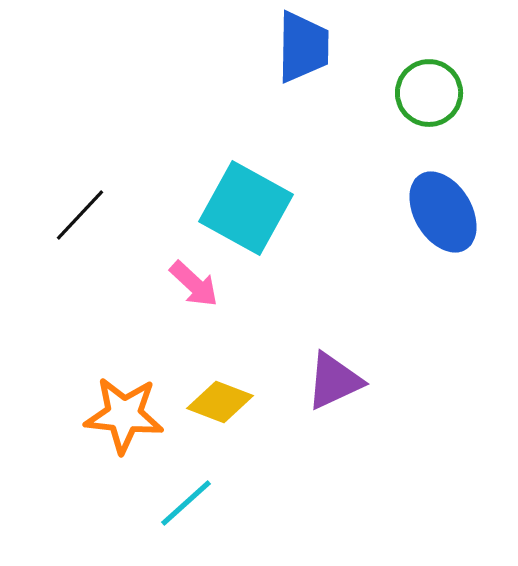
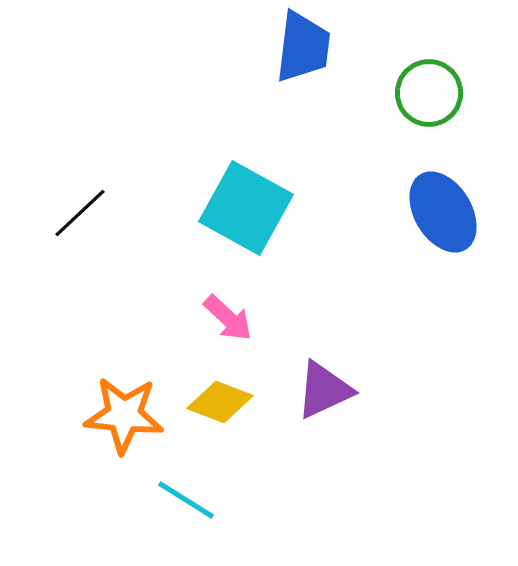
blue trapezoid: rotated 6 degrees clockwise
black line: moved 2 px up; rotated 4 degrees clockwise
pink arrow: moved 34 px right, 34 px down
purple triangle: moved 10 px left, 9 px down
cyan line: moved 3 px up; rotated 74 degrees clockwise
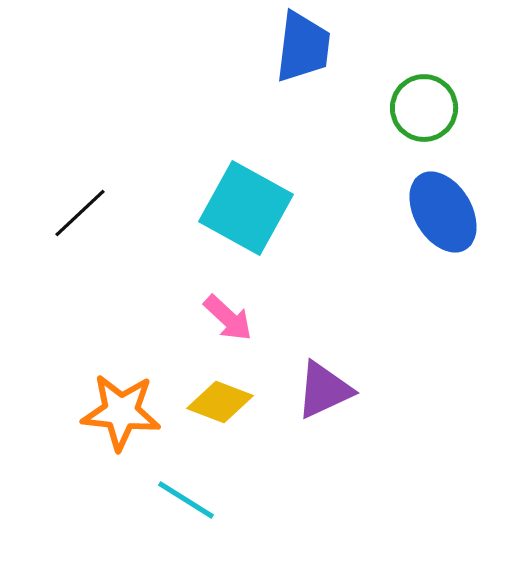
green circle: moved 5 px left, 15 px down
orange star: moved 3 px left, 3 px up
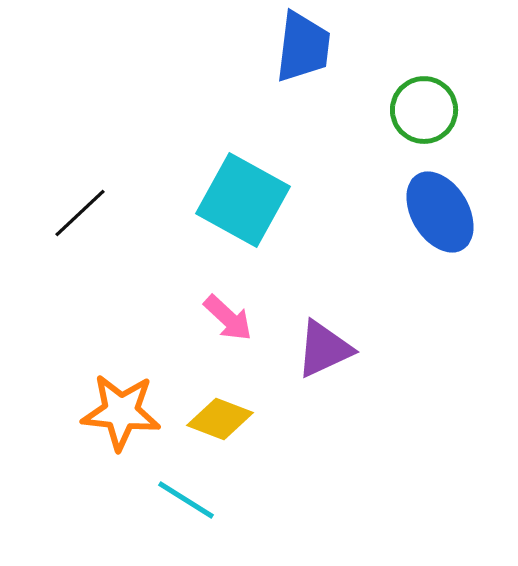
green circle: moved 2 px down
cyan square: moved 3 px left, 8 px up
blue ellipse: moved 3 px left
purple triangle: moved 41 px up
yellow diamond: moved 17 px down
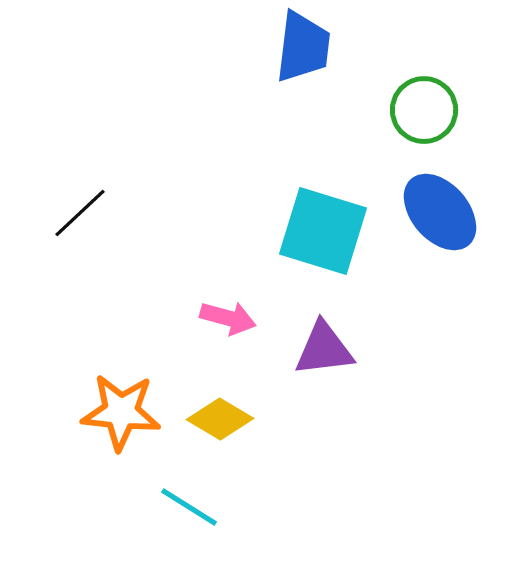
cyan square: moved 80 px right, 31 px down; rotated 12 degrees counterclockwise
blue ellipse: rotated 10 degrees counterclockwise
pink arrow: rotated 28 degrees counterclockwise
purple triangle: rotated 18 degrees clockwise
yellow diamond: rotated 10 degrees clockwise
cyan line: moved 3 px right, 7 px down
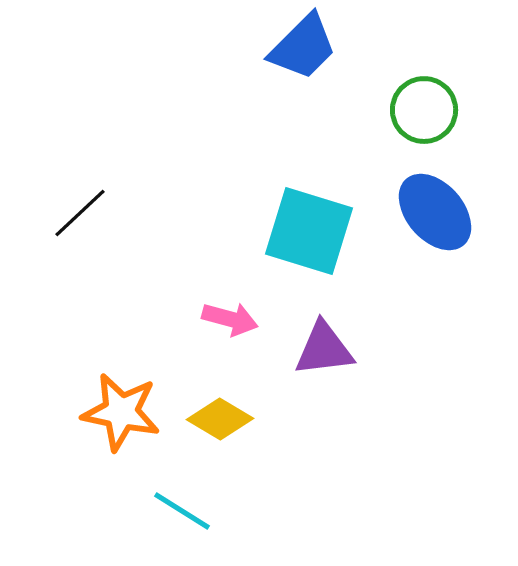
blue trapezoid: rotated 38 degrees clockwise
blue ellipse: moved 5 px left
cyan square: moved 14 px left
pink arrow: moved 2 px right, 1 px down
orange star: rotated 6 degrees clockwise
cyan line: moved 7 px left, 4 px down
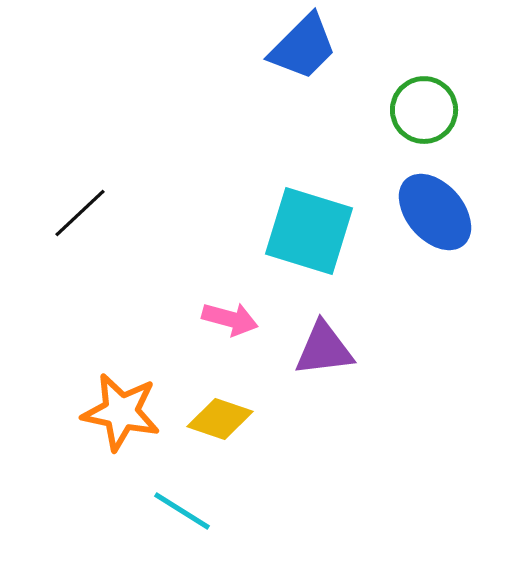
yellow diamond: rotated 12 degrees counterclockwise
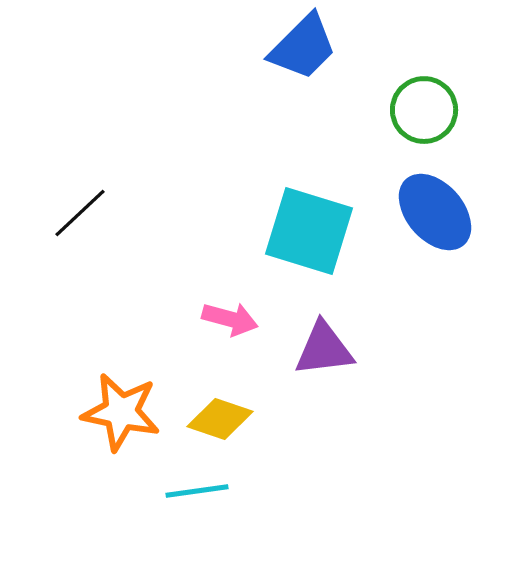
cyan line: moved 15 px right, 20 px up; rotated 40 degrees counterclockwise
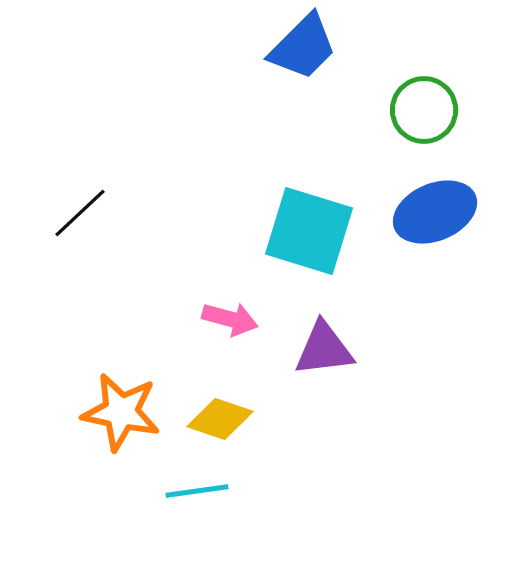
blue ellipse: rotated 72 degrees counterclockwise
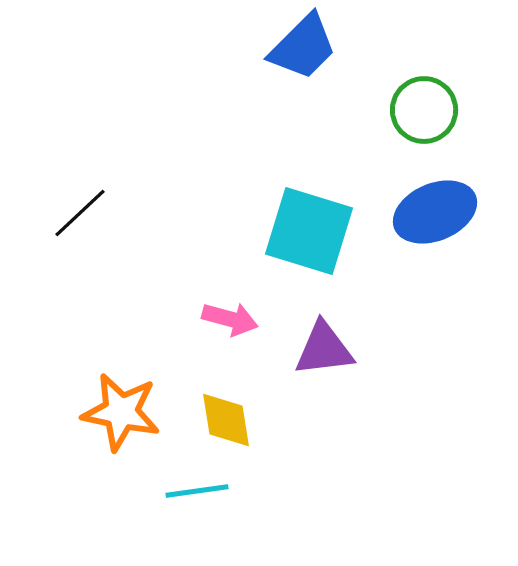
yellow diamond: moved 6 px right, 1 px down; rotated 62 degrees clockwise
